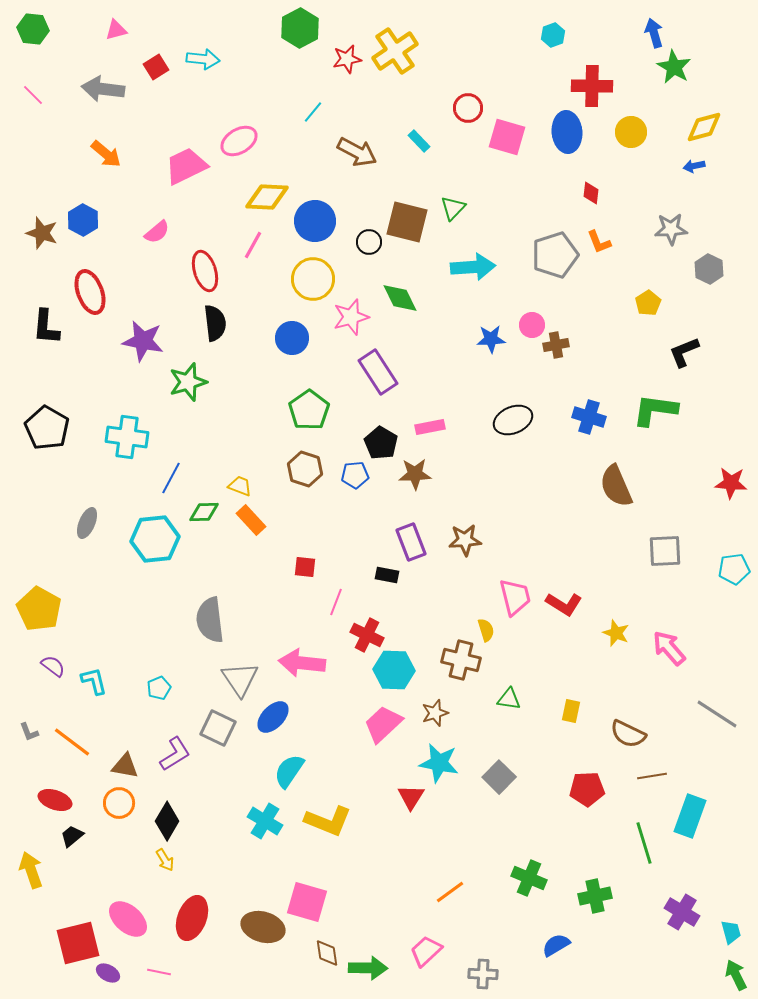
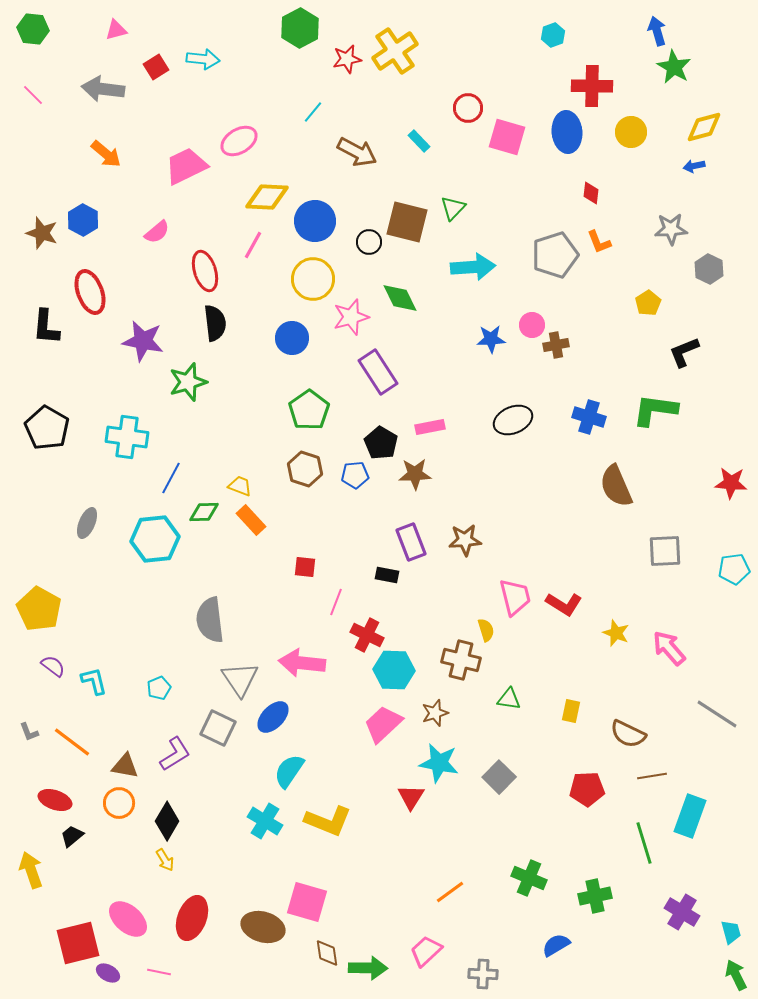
blue arrow at (654, 33): moved 3 px right, 2 px up
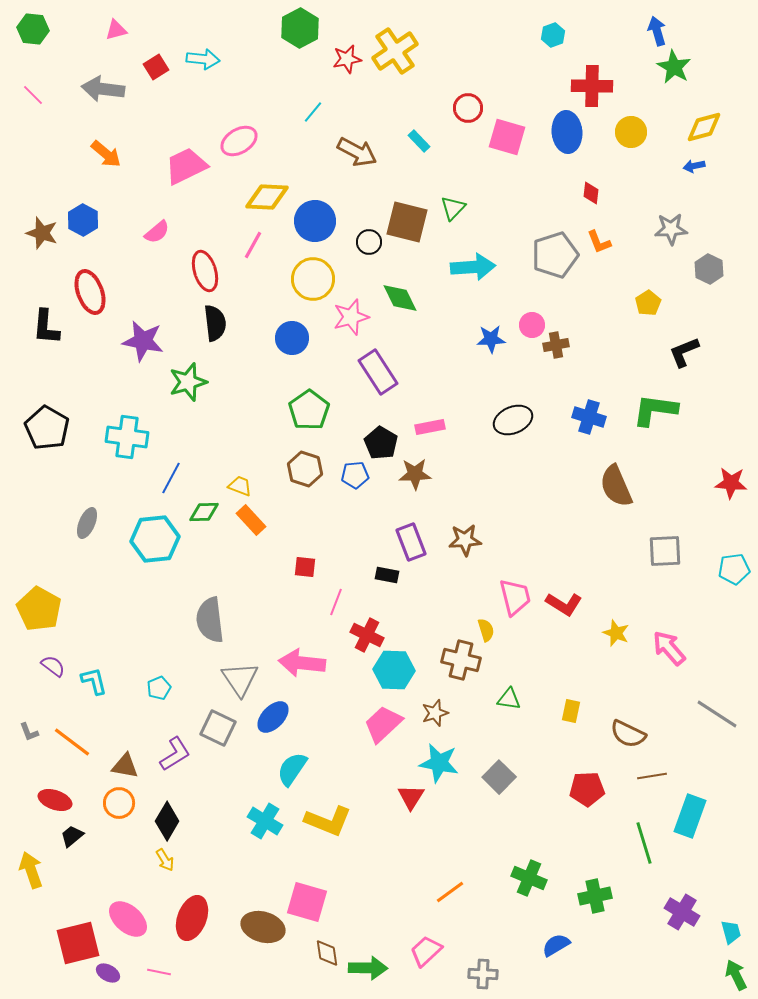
cyan semicircle at (289, 771): moved 3 px right, 2 px up
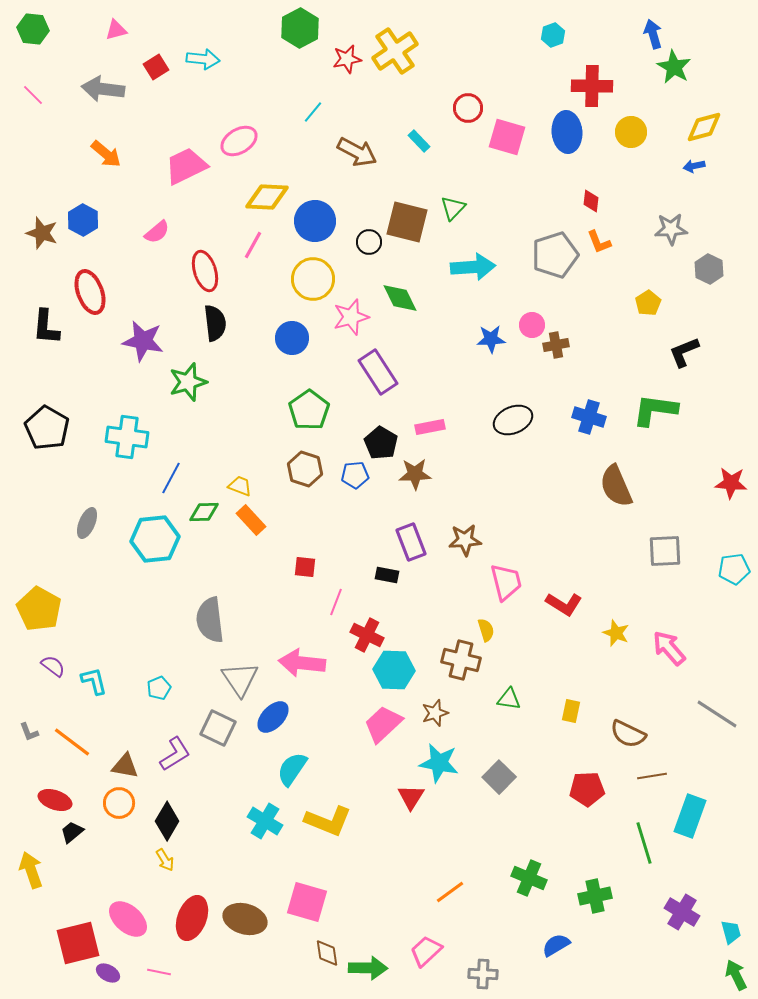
blue arrow at (657, 31): moved 4 px left, 3 px down
red diamond at (591, 193): moved 8 px down
pink trapezoid at (515, 597): moved 9 px left, 15 px up
black trapezoid at (72, 836): moved 4 px up
brown ellipse at (263, 927): moved 18 px left, 8 px up
